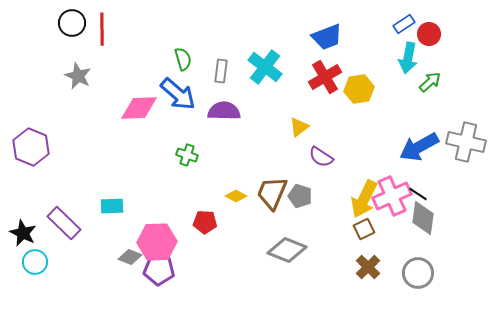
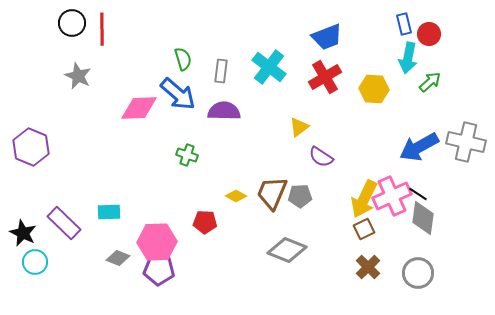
blue rectangle at (404, 24): rotated 70 degrees counterclockwise
cyan cross at (265, 67): moved 4 px right
yellow hexagon at (359, 89): moved 15 px right; rotated 12 degrees clockwise
gray pentagon at (300, 196): rotated 20 degrees counterclockwise
cyan rectangle at (112, 206): moved 3 px left, 6 px down
gray diamond at (130, 257): moved 12 px left, 1 px down
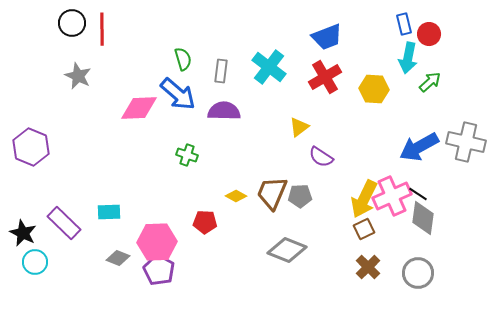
purple pentagon at (159, 270): rotated 24 degrees clockwise
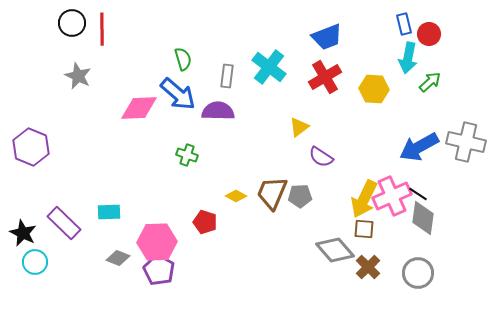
gray rectangle at (221, 71): moved 6 px right, 5 px down
purple semicircle at (224, 111): moved 6 px left
red pentagon at (205, 222): rotated 15 degrees clockwise
brown square at (364, 229): rotated 30 degrees clockwise
gray diamond at (287, 250): moved 48 px right; rotated 27 degrees clockwise
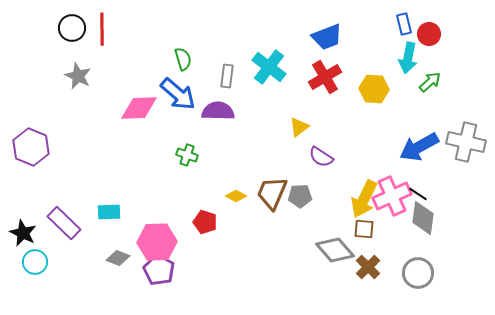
black circle at (72, 23): moved 5 px down
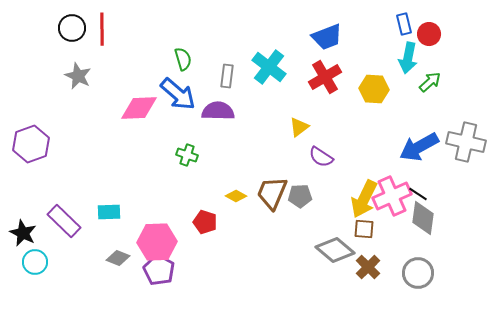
purple hexagon at (31, 147): moved 3 px up; rotated 18 degrees clockwise
purple rectangle at (64, 223): moved 2 px up
gray diamond at (335, 250): rotated 9 degrees counterclockwise
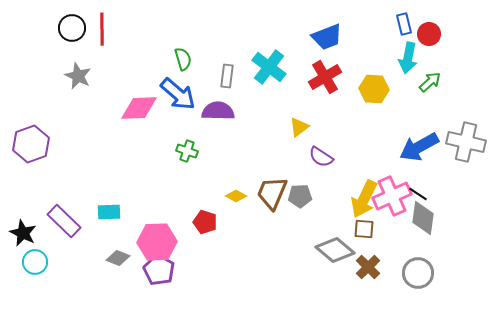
green cross at (187, 155): moved 4 px up
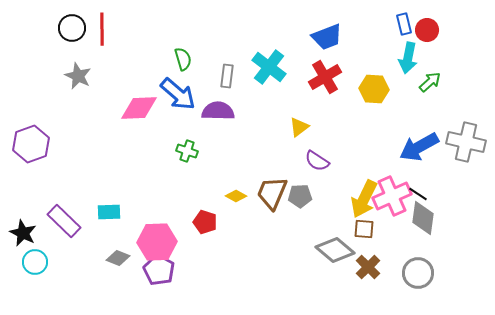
red circle at (429, 34): moved 2 px left, 4 px up
purple semicircle at (321, 157): moved 4 px left, 4 px down
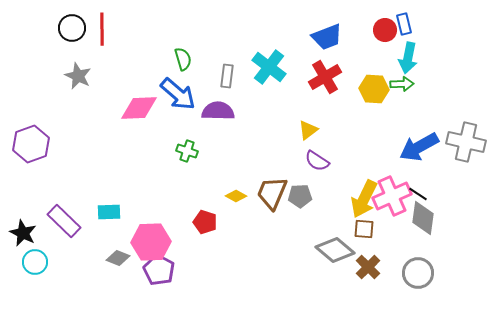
red circle at (427, 30): moved 42 px left
green arrow at (430, 82): moved 28 px left, 2 px down; rotated 40 degrees clockwise
yellow triangle at (299, 127): moved 9 px right, 3 px down
pink hexagon at (157, 242): moved 6 px left
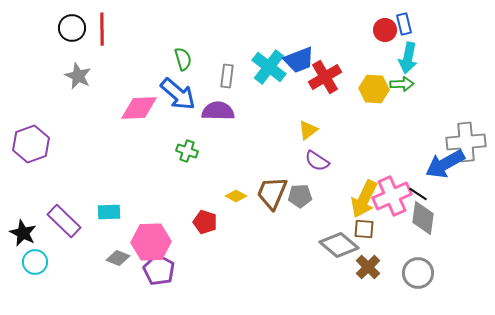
blue trapezoid at (327, 37): moved 28 px left, 23 px down
gray cross at (466, 142): rotated 18 degrees counterclockwise
blue arrow at (419, 147): moved 26 px right, 17 px down
gray diamond at (335, 250): moved 4 px right, 5 px up
